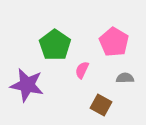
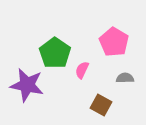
green pentagon: moved 8 px down
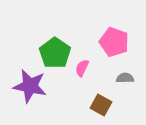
pink pentagon: rotated 12 degrees counterclockwise
pink semicircle: moved 2 px up
purple star: moved 3 px right, 1 px down
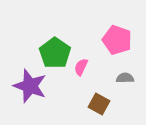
pink pentagon: moved 3 px right, 2 px up
pink semicircle: moved 1 px left, 1 px up
purple star: rotated 8 degrees clockwise
brown square: moved 2 px left, 1 px up
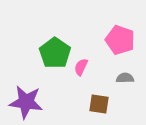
pink pentagon: moved 3 px right
purple star: moved 4 px left, 16 px down; rotated 12 degrees counterclockwise
brown square: rotated 20 degrees counterclockwise
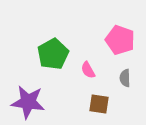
green pentagon: moved 2 px left, 1 px down; rotated 8 degrees clockwise
pink semicircle: moved 7 px right, 3 px down; rotated 54 degrees counterclockwise
gray semicircle: rotated 90 degrees counterclockwise
purple star: moved 2 px right
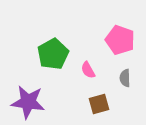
brown square: rotated 25 degrees counterclockwise
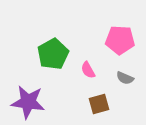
pink pentagon: rotated 16 degrees counterclockwise
gray semicircle: rotated 66 degrees counterclockwise
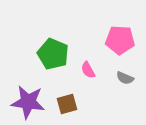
green pentagon: rotated 20 degrees counterclockwise
brown square: moved 32 px left
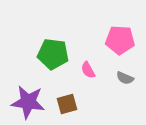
green pentagon: rotated 16 degrees counterclockwise
